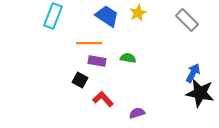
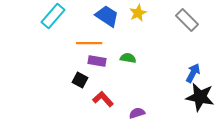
cyan rectangle: rotated 20 degrees clockwise
black star: moved 4 px down
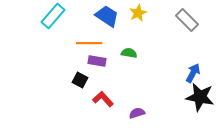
green semicircle: moved 1 px right, 5 px up
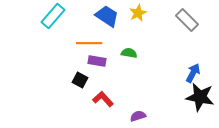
purple semicircle: moved 1 px right, 3 px down
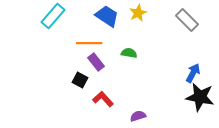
purple rectangle: moved 1 px left, 1 px down; rotated 42 degrees clockwise
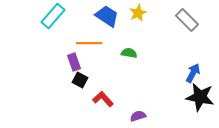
purple rectangle: moved 22 px left; rotated 18 degrees clockwise
